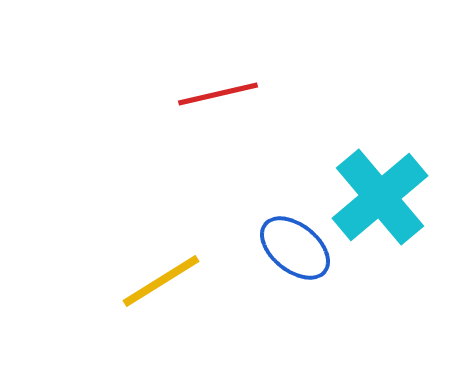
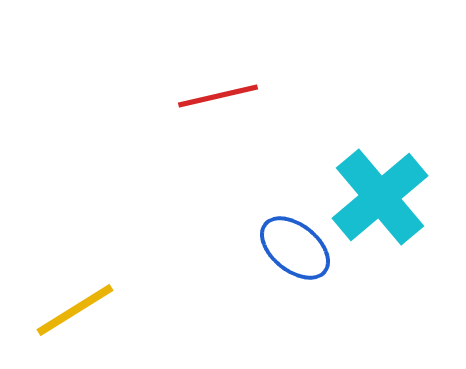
red line: moved 2 px down
yellow line: moved 86 px left, 29 px down
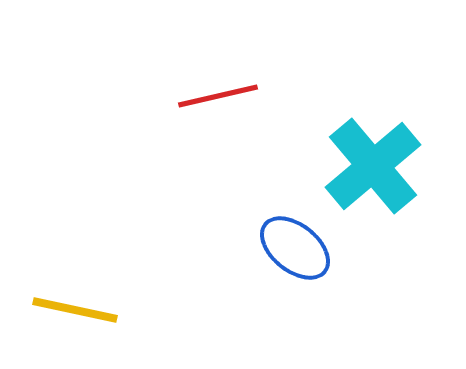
cyan cross: moved 7 px left, 31 px up
yellow line: rotated 44 degrees clockwise
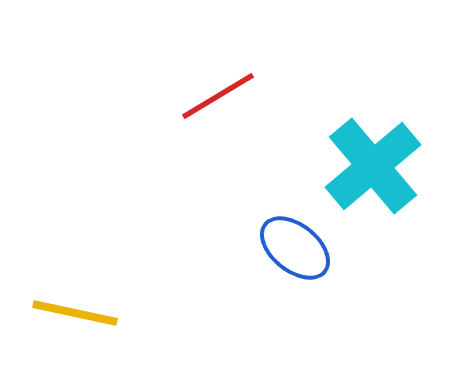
red line: rotated 18 degrees counterclockwise
yellow line: moved 3 px down
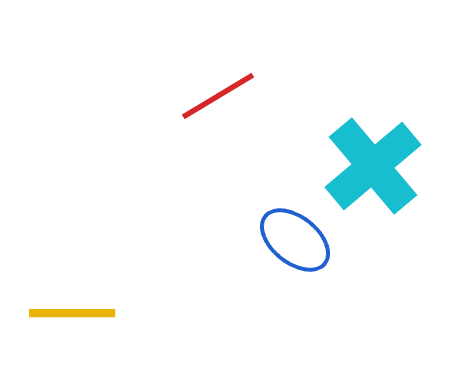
blue ellipse: moved 8 px up
yellow line: moved 3 px left; rotated 12 degrees counterclockwise
